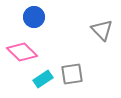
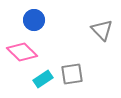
blue circle: moved 3 px down
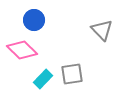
pink diamond: moved 2 px up
cyan rectangle: rotated 12 degrees counterclockwise
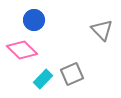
gray square: rotated 15 degrees counterclockwise
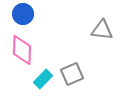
blue circle: moved 11 px left, 6 px up
gray triangle: rotated 40 degrees counterclockwise
pink diamond: rotated 48 degrees clockwise
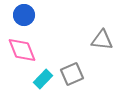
blue circle: moved 1 px right, 1 px down
gray triangle: moved 10 px down
pink diamond: rotated 24 degrees counterclockwise
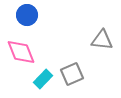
blue circle: moved 3 px right
pink diamond: moved 1 px left, 2 px down
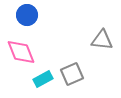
cyan rectangle: rotated 18 degrees clockwise
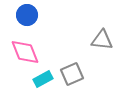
pink diamond: moved 4 px right
